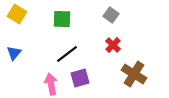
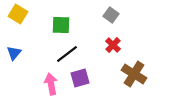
yellow square: moved 1 px right
green square: moved 1 px left, 6 px down
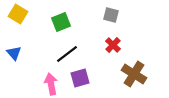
gray square: rotated 21 degrees counterclockwise
green square: moved 3 px up; rotated 24 degrees counterclockwise
blue triangle: rotated 21 degrees counterclockwise
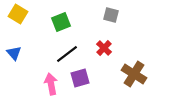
red cross: moved 9 px left, 3 px down
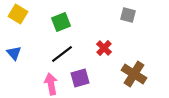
gray square: moved 17 px right
black line: moved 5 px left
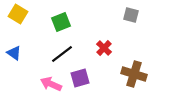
gray square: moved 3 px right
blue triangle: rotated 14 degrees counterclockwise
brown cross: rotated 15 degrees counterclockwise
pink arrow: rotated 55 degrees counterclockwise
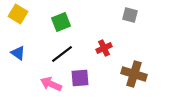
gray square: moved 1 px left
red cross: rotated 21 degrees clockwise
blue triangle: moved 4 px right
purple square: rotated 12 degrees clockwise
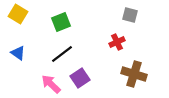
red cross: moved 13 px right, 6 px up
purple square: rotated 30 degrees counterclockwise
pink arrow: rotated 20 degrees clockwise
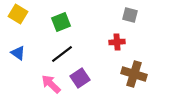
red cross: rotated 21 degrees clockwise
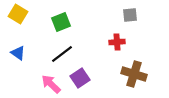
gray square: rotated 21 degrees counterclockwise
